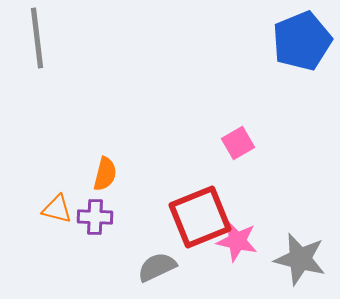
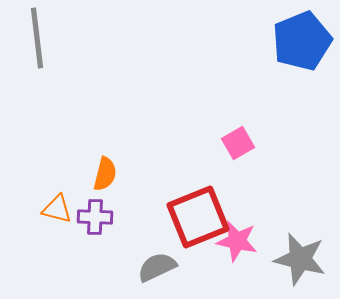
red square: moved 2 px left
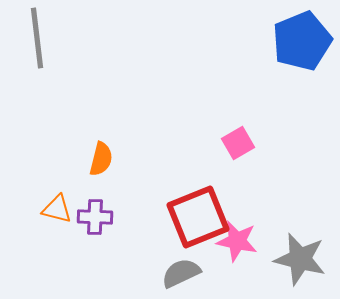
orange semicircle: moved 4 px left, 15 px up
gray semicircle: moved 24 px right, 6 px down
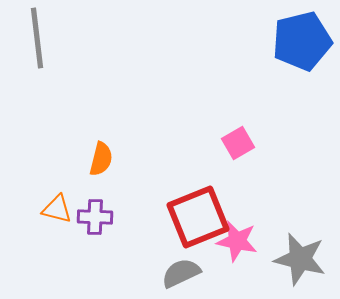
blue pentagon: rotated 8 degrees clockwise
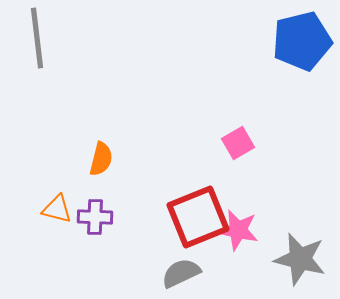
pink star: moved 1 px right, 11 px up
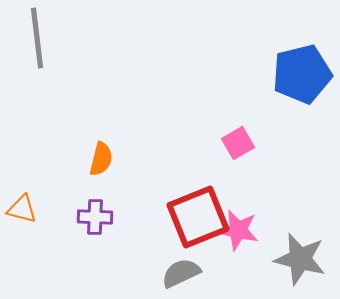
blue pentagon: moved 33 px down
orange triangle: moved 35 px left
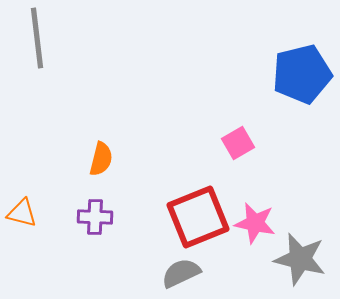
orange triangle: moved 4 px down
pink star: moved 17 px right, 7 px up
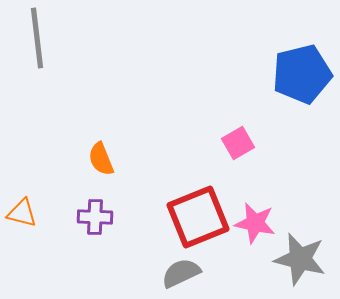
orange semicircle: rotated 144 degrees clockwise
